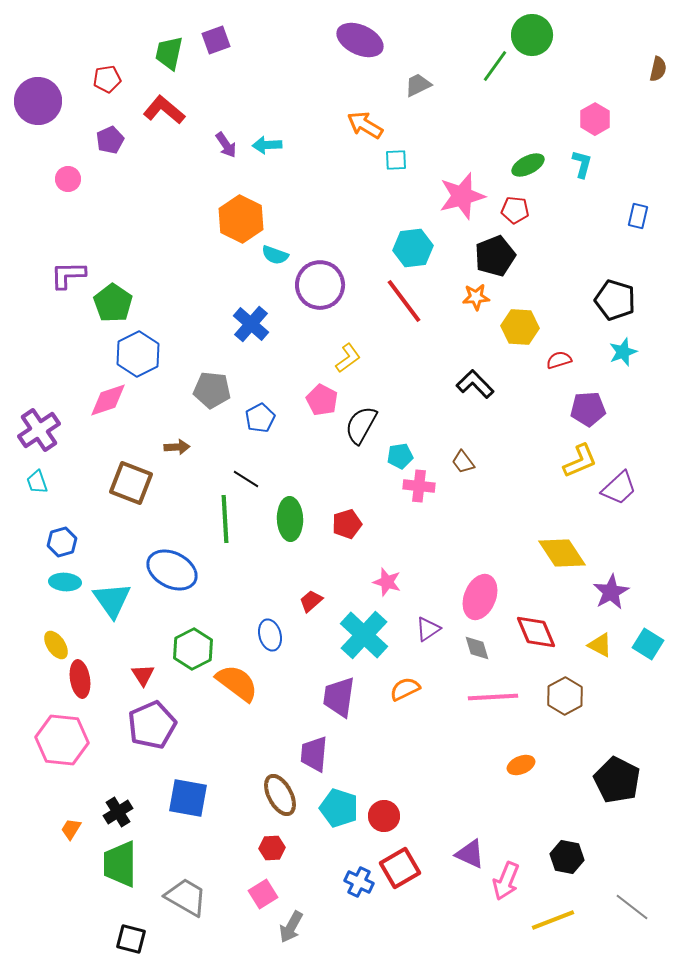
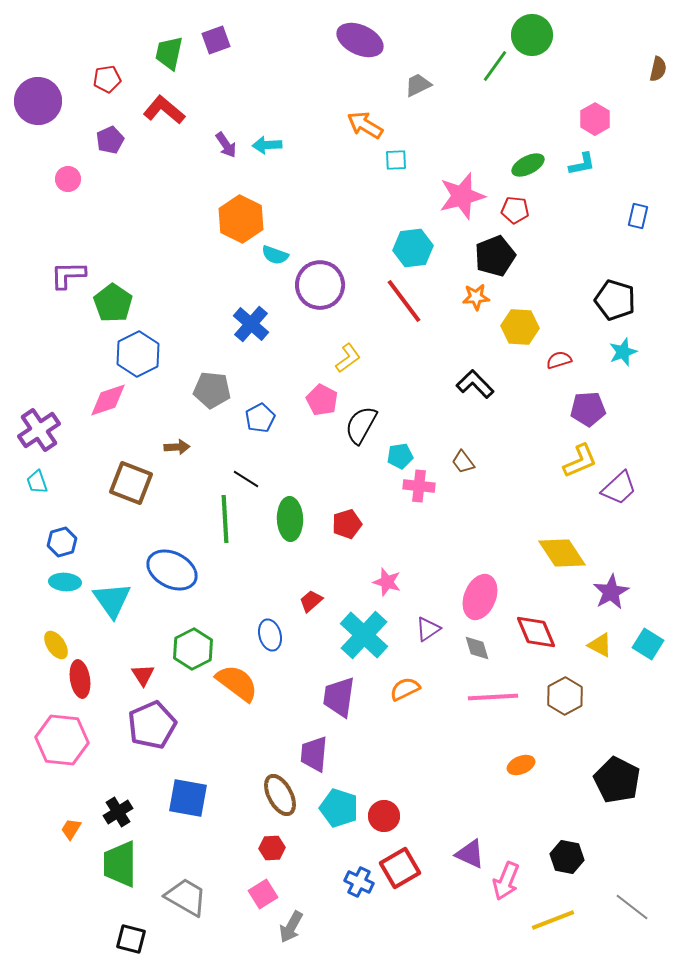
cyan L-shape at (582, 164): rotated 64 degrees clockwise
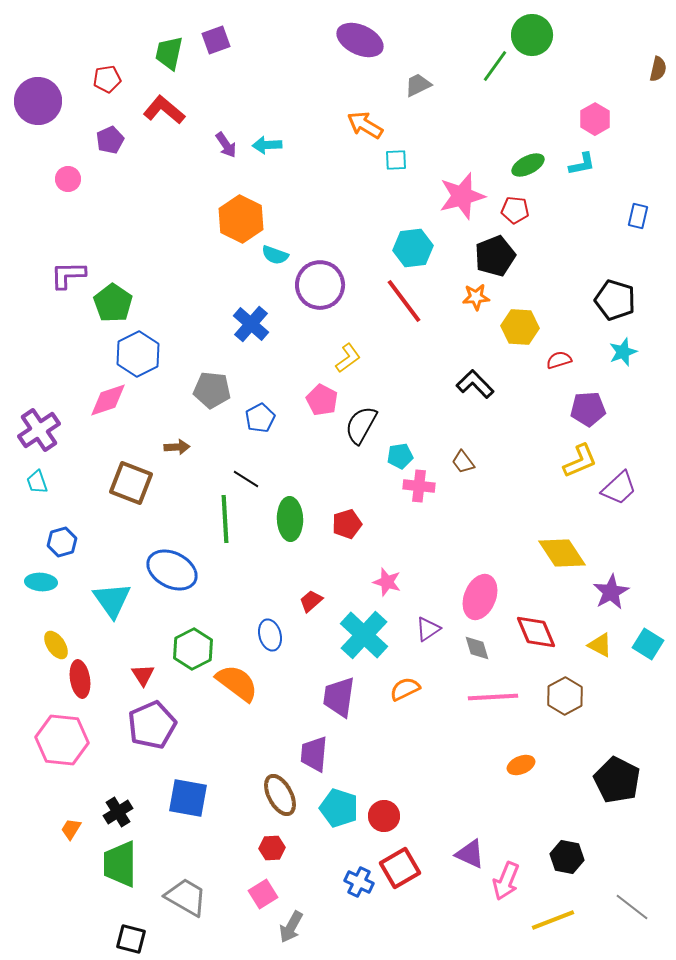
cyan ellipse at (65, 582): moved 24 px left
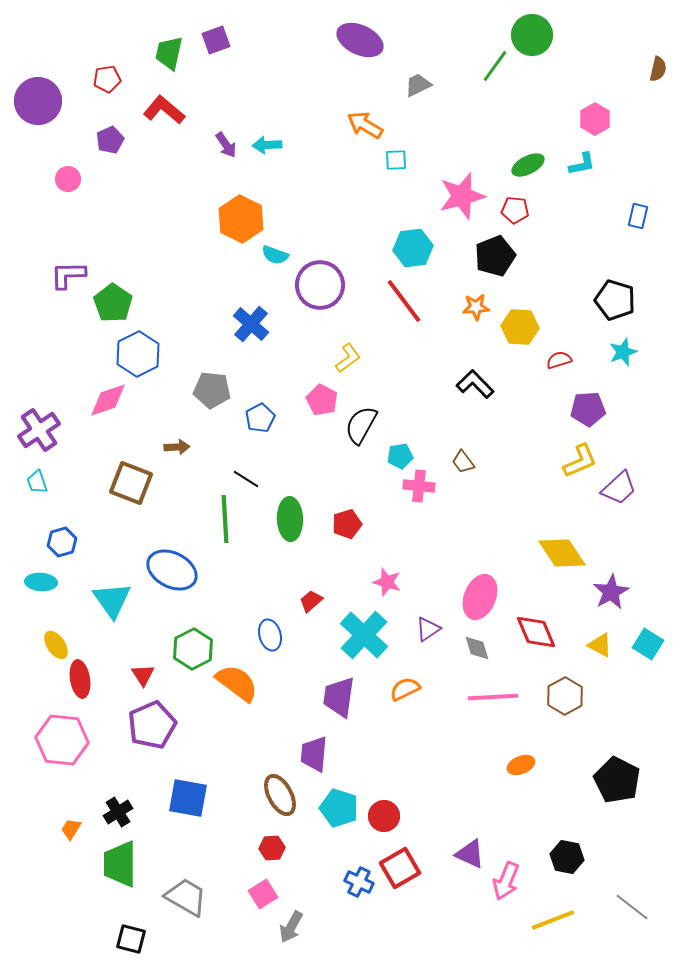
orange star at (476, 297): moved 10 px down
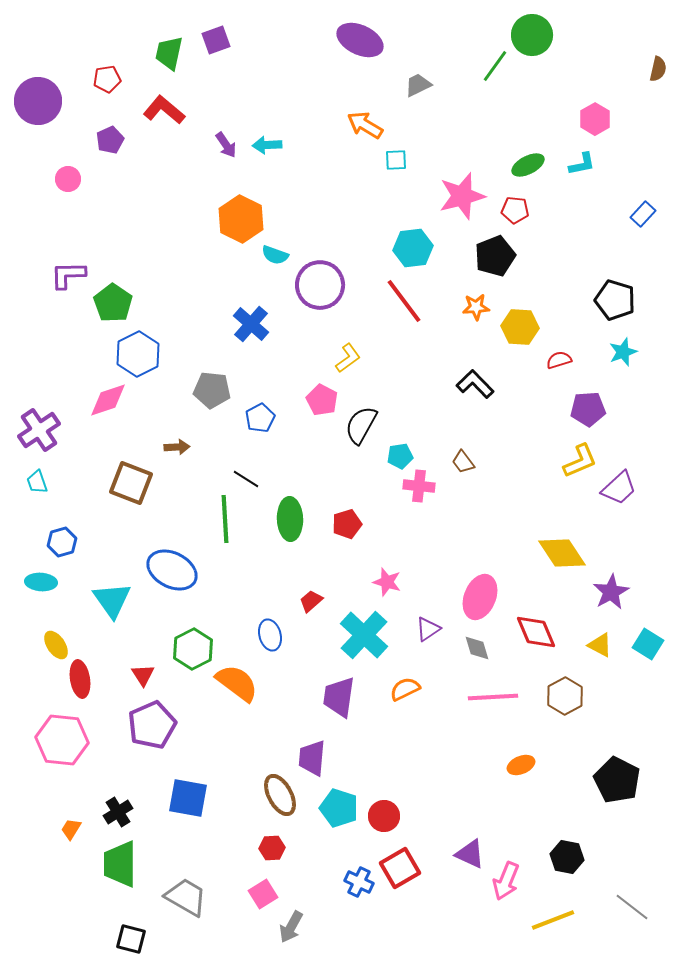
blue rectangle at (638, 216): moved 5 px right, 2 px up; rotated 30 degrees clockwise
purple trapezoid at (314, 754): moved 2 px left, 4 px down
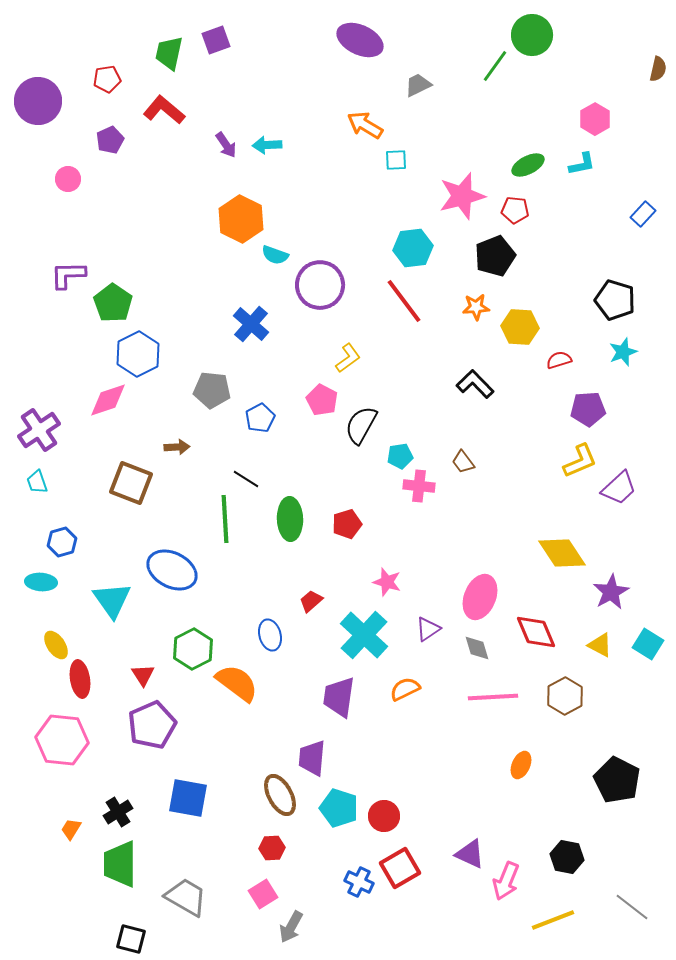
orange ellipse at (521, 765): rotated 44 degrees counterclockwise
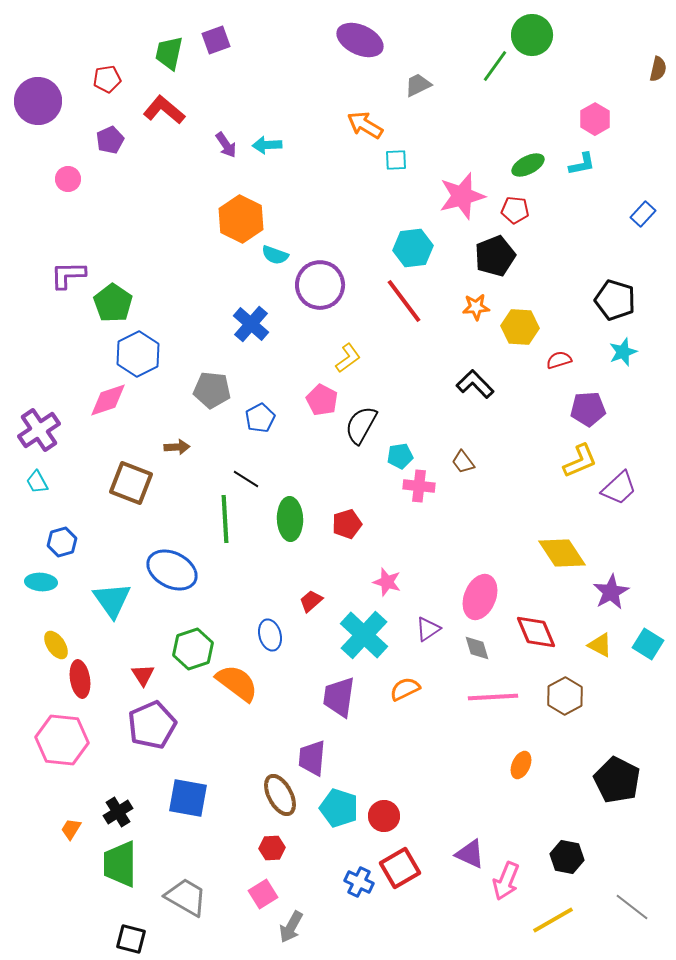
cyan trapezoid at (37, 482): rotated 10 degrees counterclockwise
green hexagon at (193, 649): rotated 9 degrees clockwise
yellow line at (553, 920): rotated 9 degrees counterclockwise
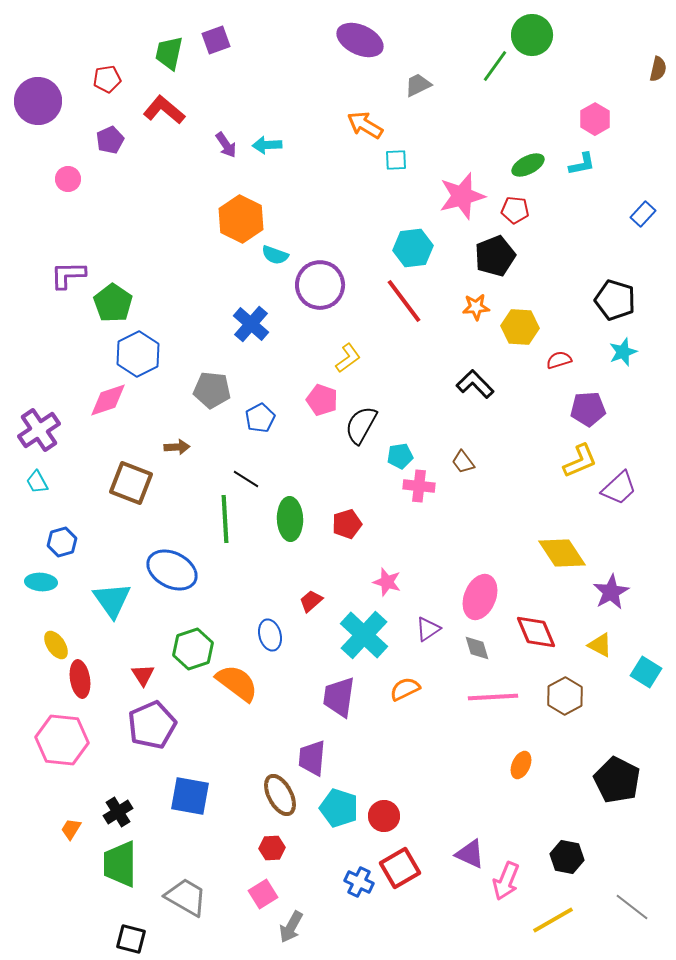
pink pentagon at (322, 400): rotated 8 degrees counterclockwise
cyan square at (648, 644): moved 2 px left, 28 px down
blue square at (188, 798): moved 2 px right, 2 px up
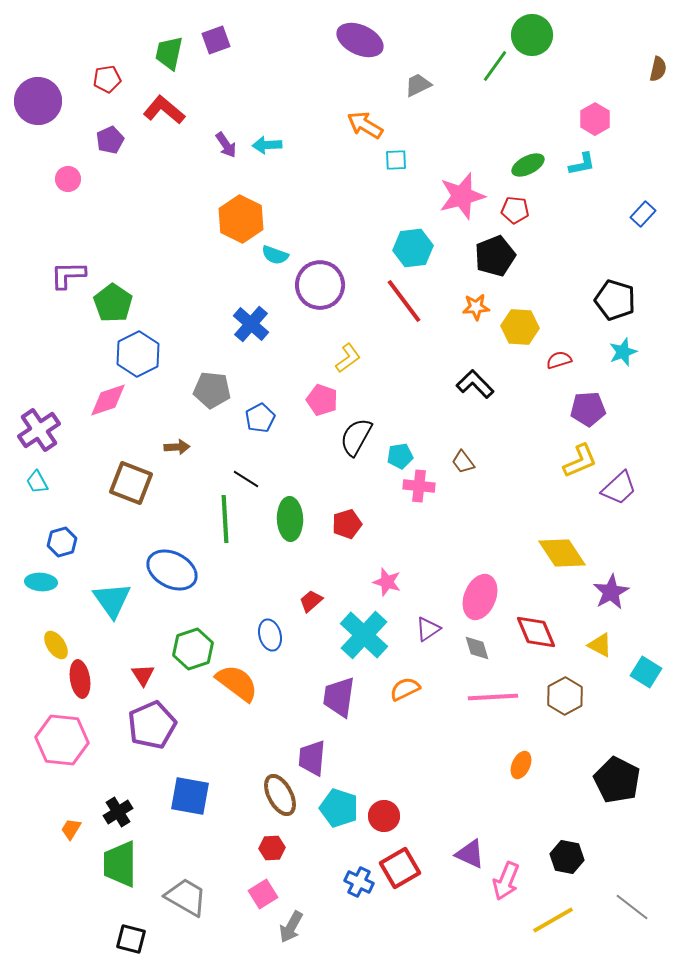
black semicircle at (361, 425): moved 5 px left, 12 px down
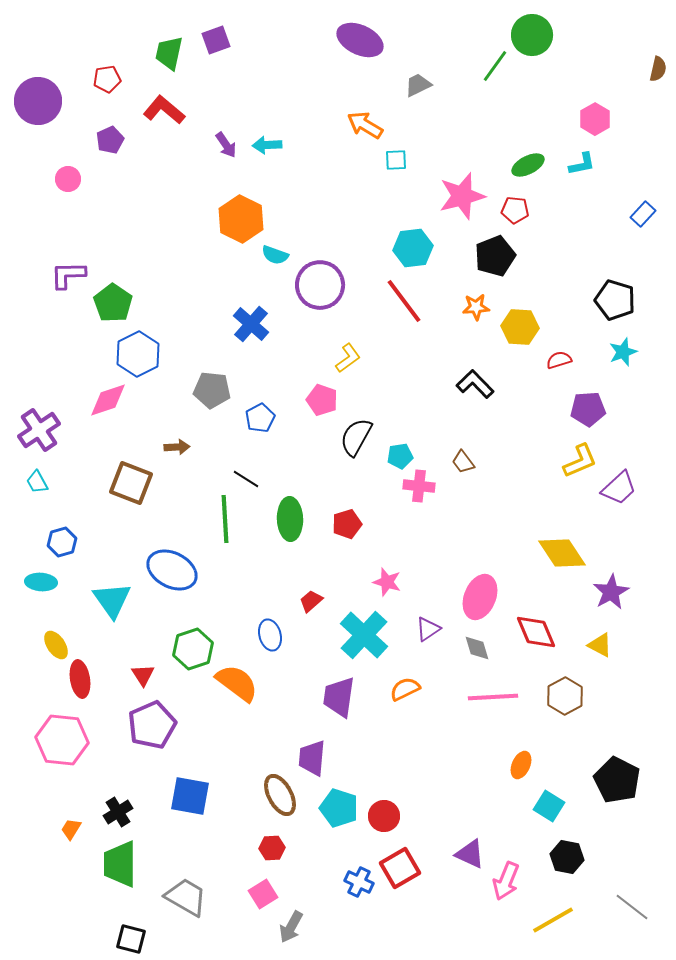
cyan square at (646, 672): moved 97 px left, 134 px down
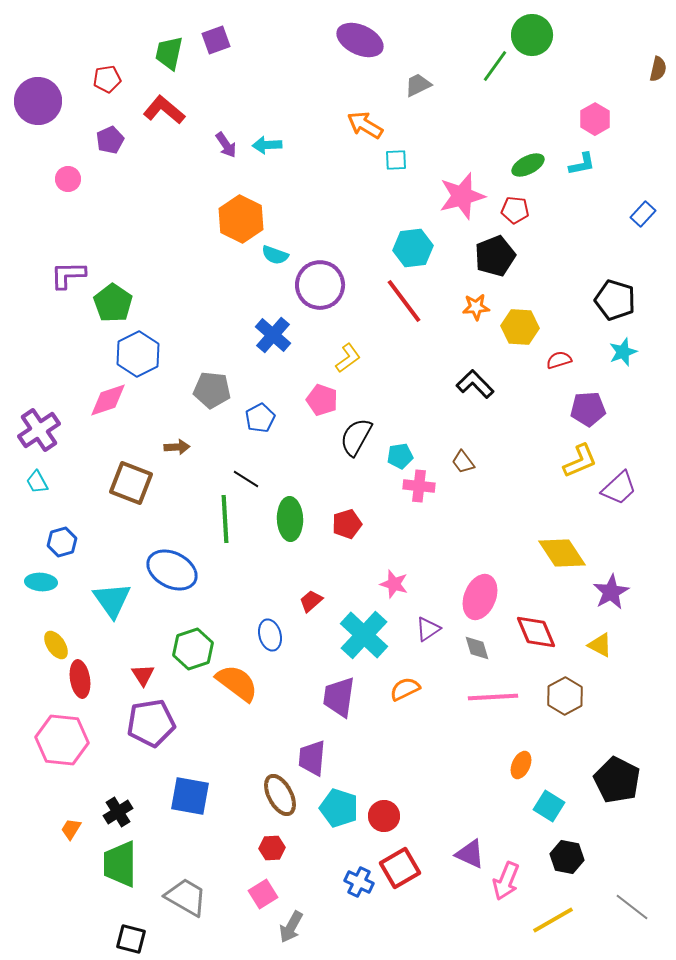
blue cross at (251, 324): moved 22 px right, 11 px down
pink star at (387, 582): moved 7 px right, 2 px down
purple pentagon at (152, 725): moved 1 px left, 2 px up; rotated 15 degrees clockwise
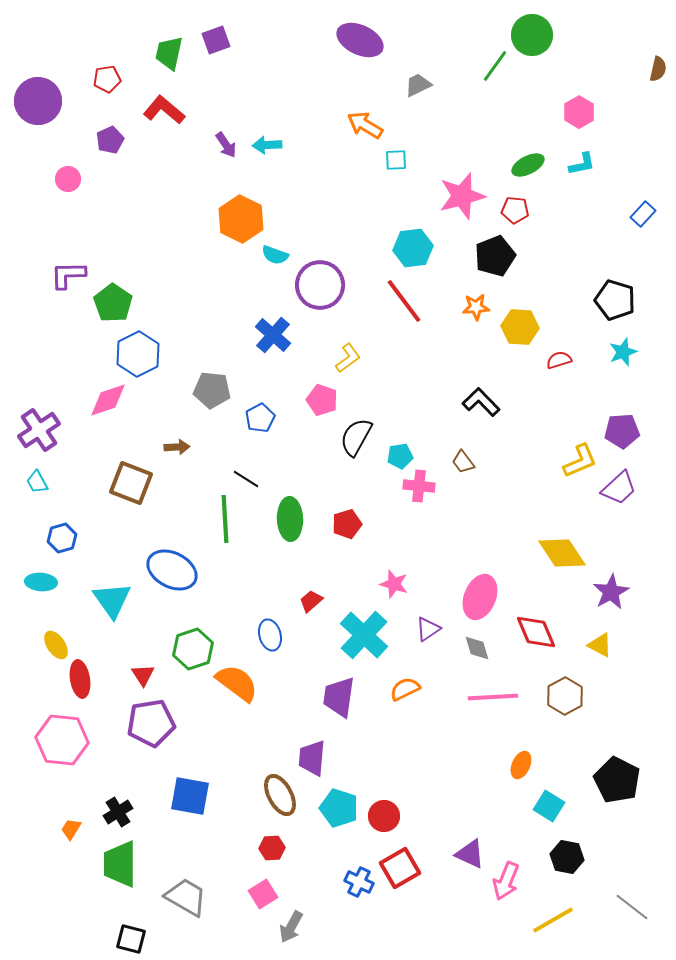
pink hexagon at (595, 119): moved 16 px left, 7 px up
black L-shape at (475, 384): moved 6 px right, 18 px down
purple pentagon at (588, 409): moved 34 px right, 22 px down
blue hexagon at (62, 542): moved 4 px up
